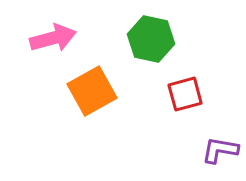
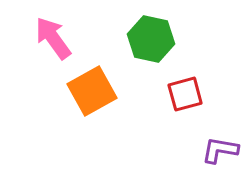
pink arrow: rotated 111 degrees counterclockwise
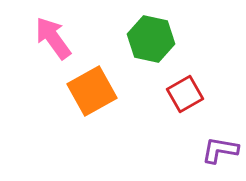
red square: rotated 15 degrees counterclockwise
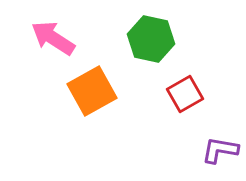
pink arrow: rotated 21 degrees counterclockwise
